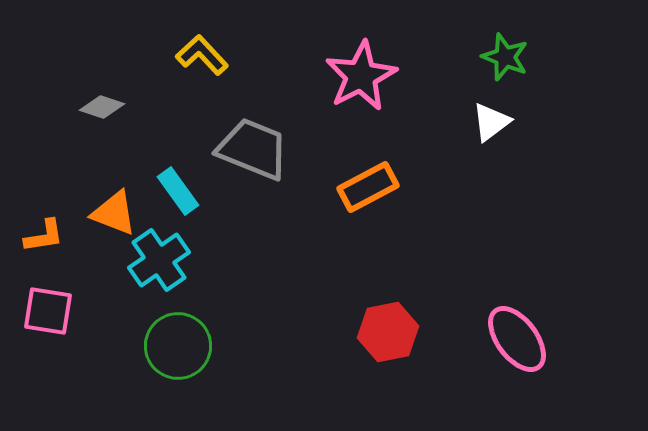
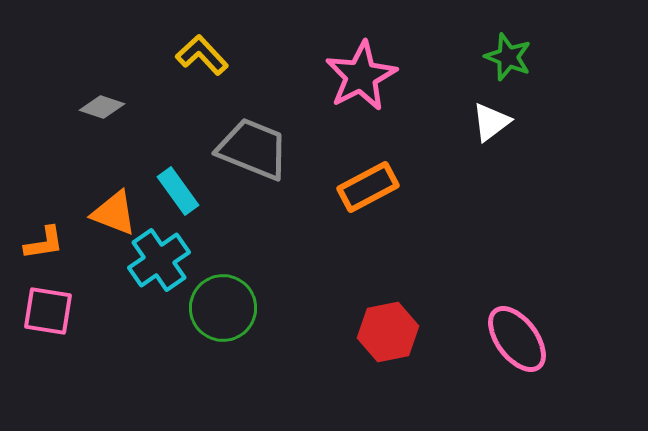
green star: moved 3 px right
orange L-shape: moved 7 px down
green circle: moved 45 px right, 38 px up
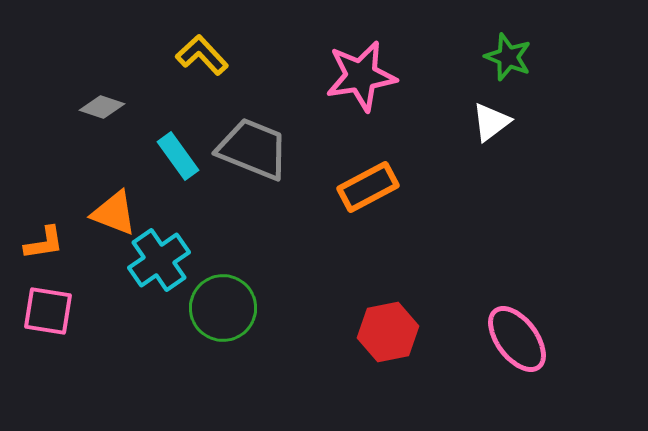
pink star: rotated 18 degrees clockwise
cyan rectangle: moved 35 px up
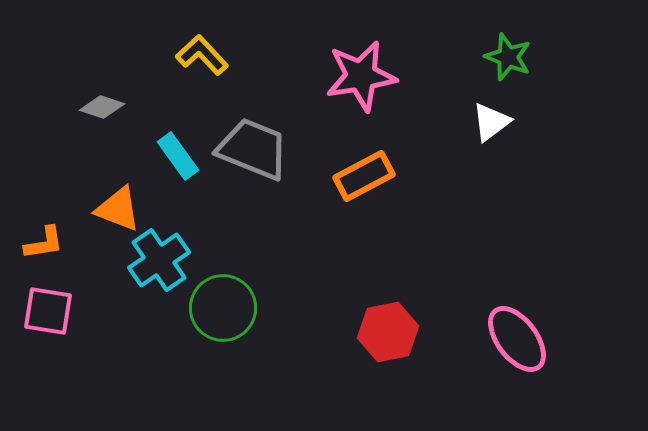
orange rectangle: moved 4 px left, 11 px up
orange triangle: moved 4 px right, 4 px up
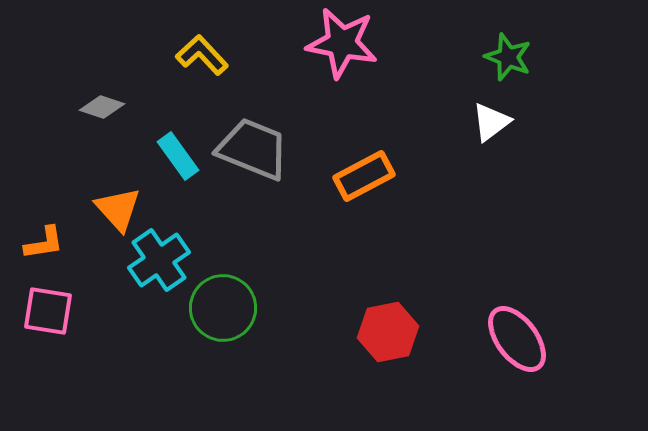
pink star: moved 19 px left, 33 px up; rotated 20 degrees clockwise
orange triangle: rotated 27 degrees clockwise
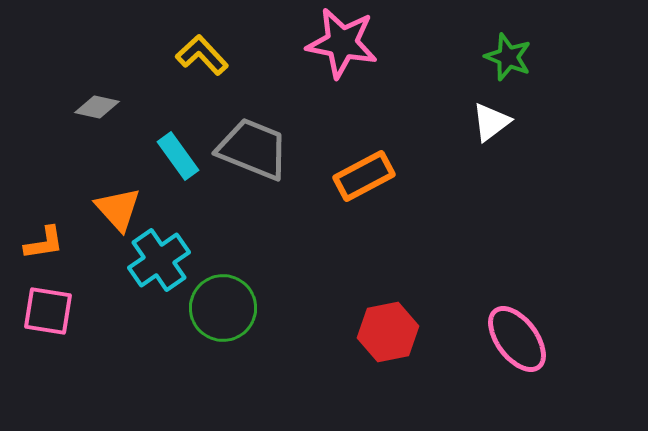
gray diamond: moved 5 px left; rotated 6 degrees counterclockwise
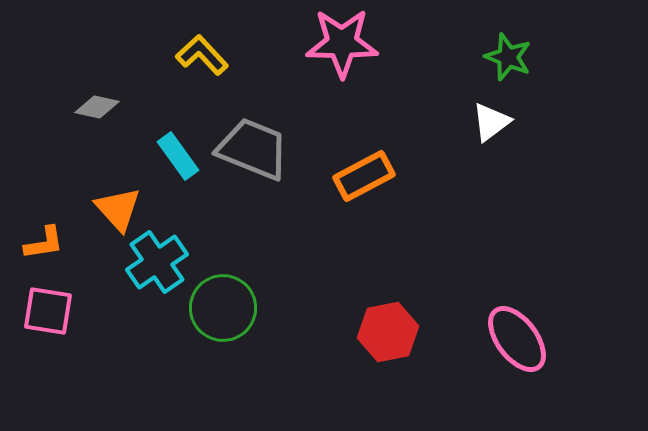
pink star: rotated 10 degrees counterclockwise
cyan cross: moved 2 px left, 2 px down
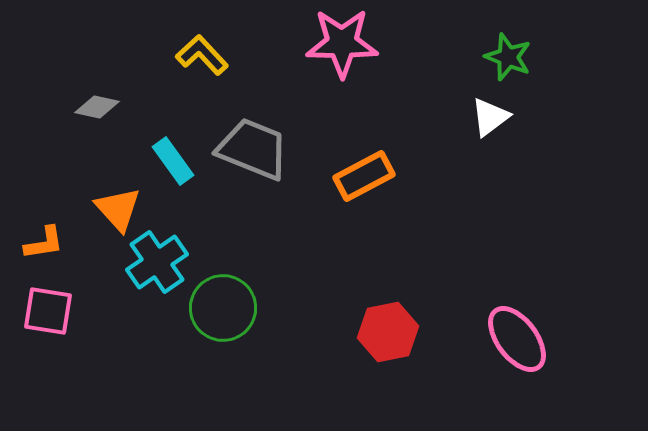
white triangle: moved 1 px left, 5 px up
cyan rectangle: moved 5 px left, 5 px down
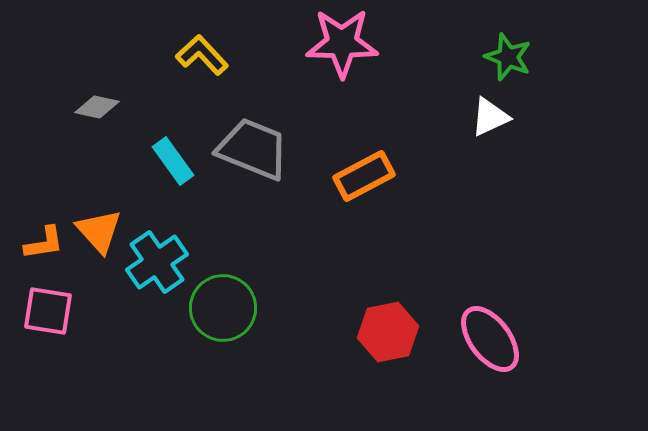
white triangle: rotated 12 degrees clockwise
orange triangle: moved 19 px left, 22 px down
pink ellipse: moved 27 px left
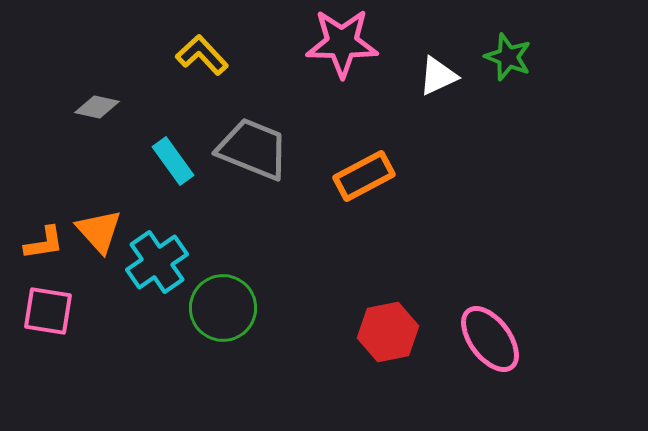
white triangle: moved 52 px left, 41 px up
